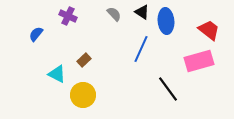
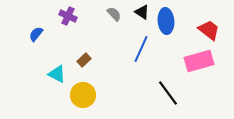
black line: moved 4 px down
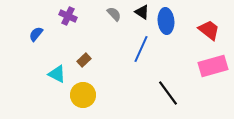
pink rectangle: moved 14 px right, 5 px down
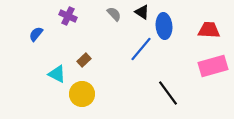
blue ellipse: moved 2 px left, 5 px down
red trapezoid: rotated 35 degrees counterclockwise
blue line: rotated 16 degrees clockwise
yellow circle: moved 1 px left, 1 px up
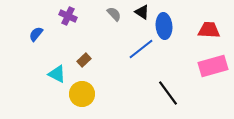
blue line: rotated 12 degrees clockwise
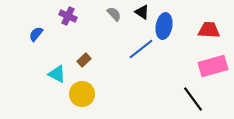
blue ellipse: rotated 15 degrees clockwise
black line: moved 25 px right, 6 px down
